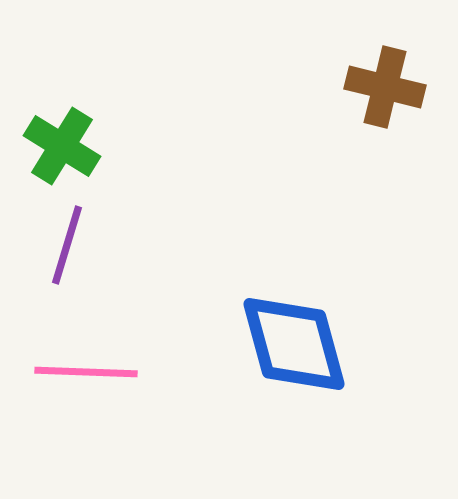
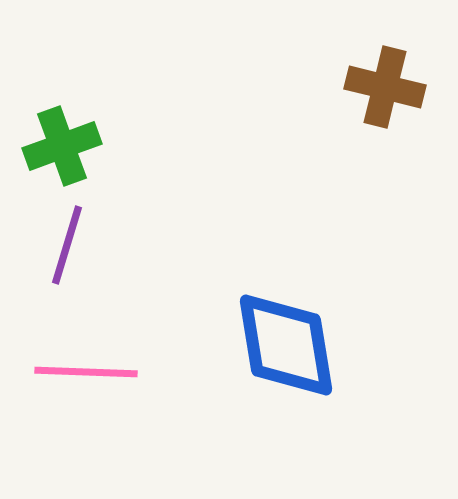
green cross: rotated 38 degrees clockwise
blue diamond: moved 8 px left, 1 px down; rotated 6 degrees clockwise
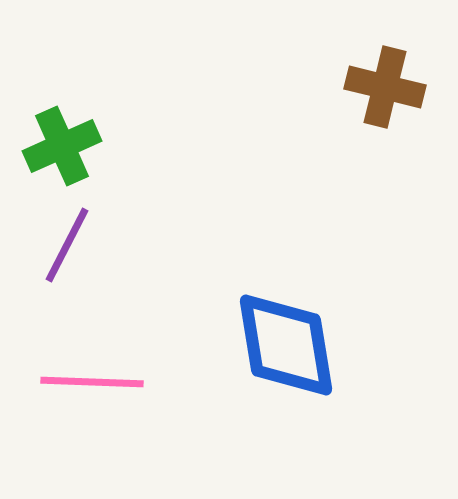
green cross: rotated 4 degrees counterclockwise
purple line: rotated 10 degrees clockwise
pink line: moved 6 px right, 10 px down
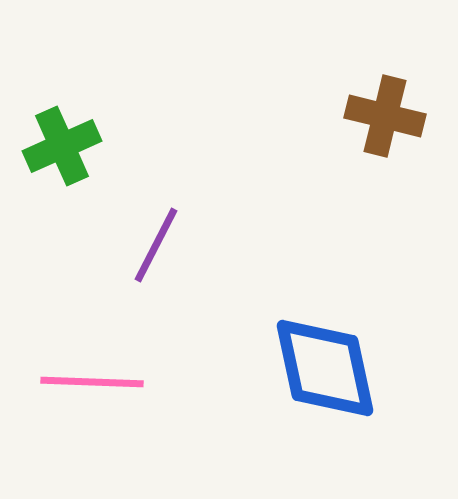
brown cross: moved 29 px down
purple line: moved 89 px right
blue diamond: moved 39 px right, 23 px down; rotated 3 degrees counterclockwise
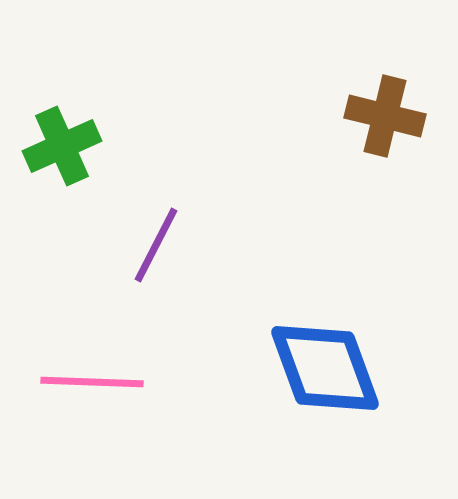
blue diamond: rotated 8 degrees counterclockwise
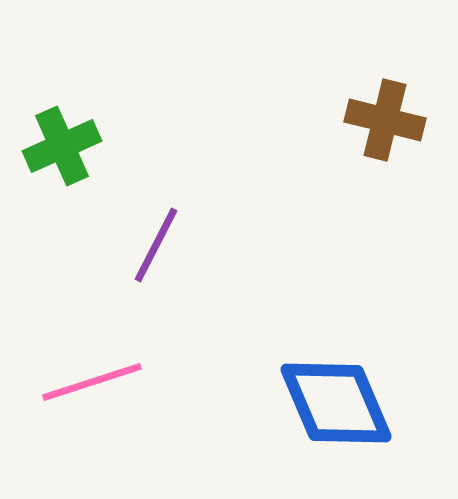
brown cross: moved 4 px down
blue diamond: moved 11 px right, 35 px down; rotated 3 degrees counterclockwise
pink line: rotated 20 degrees counterclockwise
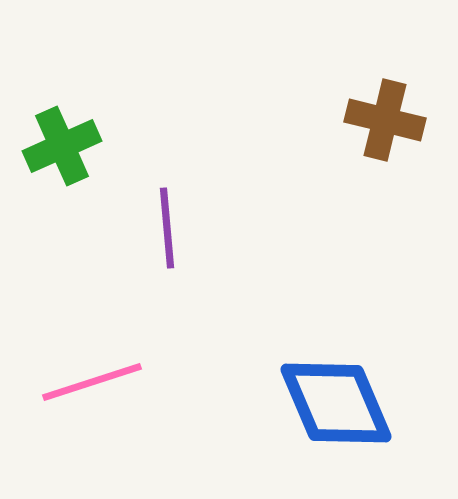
purple line: moved 11 px right, 17 px up; rotated 32 degrees counterclockwise
